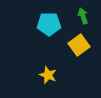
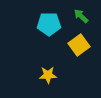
green arrow: moved 2 px left; rotated 28 degrees counterclockwise
yellow star: rotated 24 degrees counterclockwise
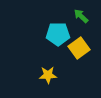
cyan pentagon: moved 9 px right, 10 px down
yellow square: moved 3 px down
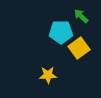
cyan pentagon: moved 3 px right, 2 px up
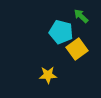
cyan pentagon: rotated 15 degrees clockwise
yellow square: moved 2 px left, 1 px down
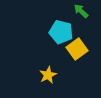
green arrow: moved 5 px up
yellow star: rotated 24 degrees counterclockwise
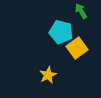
green arrow: rotated 14 degrees clockwise
yellow square: moved 1 px up
